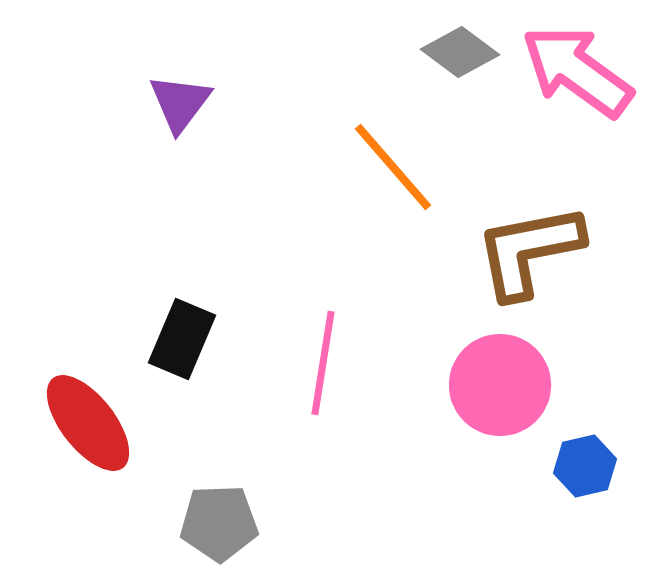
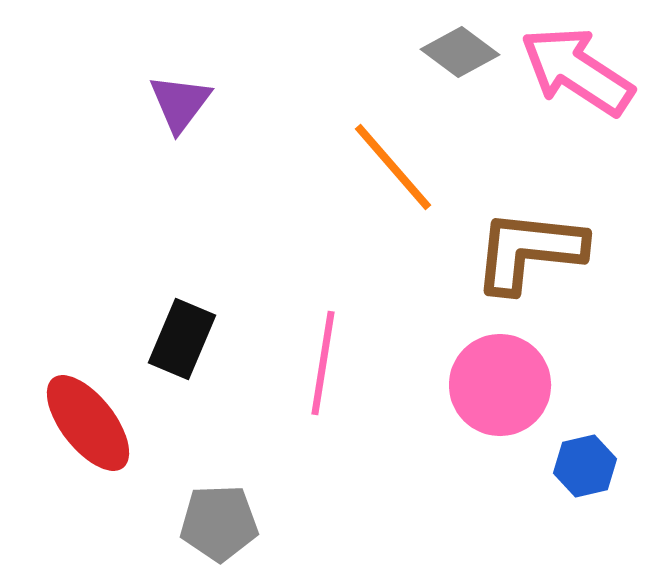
pink arrow: rotated 3 degrees counterclockwise
brown L-shape: rotated 17 degrees clockwise
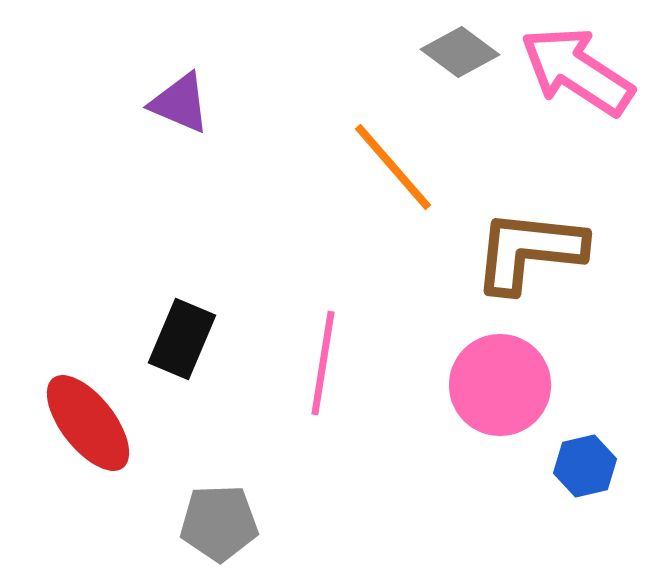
purple triangle: rotated 44 degrees counterclockwise
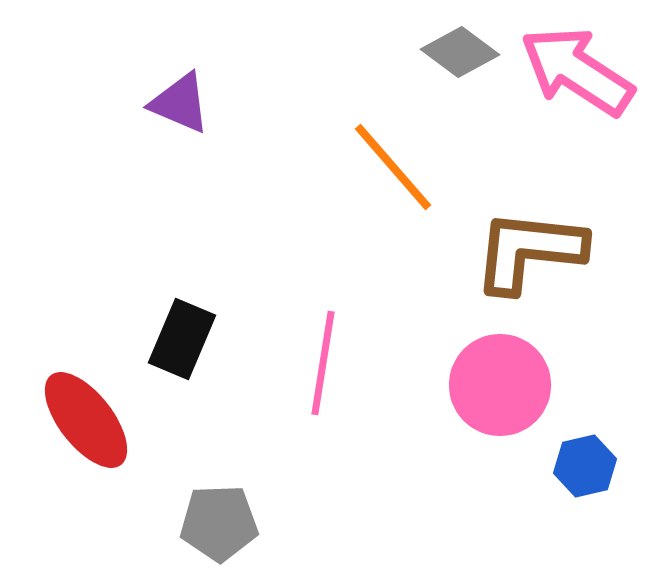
red ellipse: moved 2 px left, 3 px up
